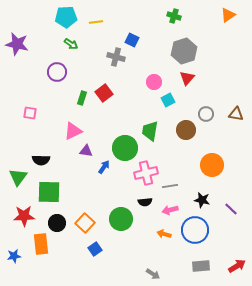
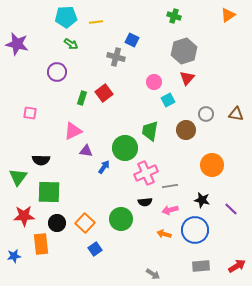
pink cross at (146, 173): rotated 10 degrees counterclockwise
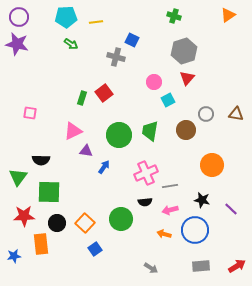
purple circle at (57, 72): moved 38 px left, 55 px up
green circle at (125, 148): moved 6 px left, 13 px up
gray arrow at (153, 274): moved 2 px left, 6 px up
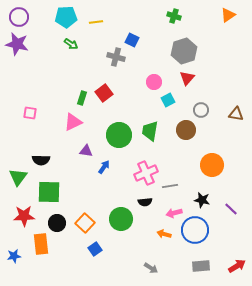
gray circle at (206, 114): moved 5 px left, 4 px up
pink triangle at (73, 131): moved 9 px up
pink arrow at (170, 210): moved 4 px right, 3 px down
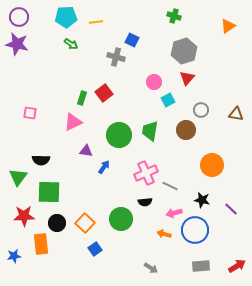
orange triangle at (228, 15): moved 11 px down
gray line at (170, 186): rotated 35 degrees clockwise
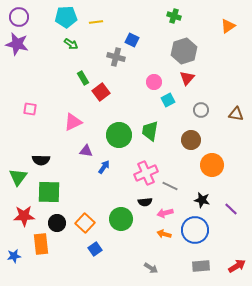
red square at (104, 93): moved 3 px left, 1 px up
green rectangle at (82, 98): moved 1 px right, 20 px up; rotated 48 degrees counterclockwise
pink square at (30, 113): moved 4 px up
brown circle at (186, 130): moved 5 px right, 10 px down
pink arrow at (174, 213): moved 9 px left
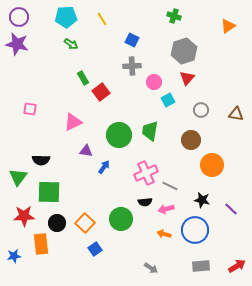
yellow line at (96, 22): moved 6 px right, 3 px up; rotated 64 degrees clockwise
gray cross at (116, 57): moved 16 px right, 9 px down; rotated 18 degrees counterclockwise
pink arrow at (165, 213): moved 1 px right, 4 px up
